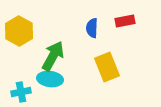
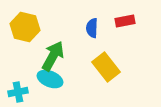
yellow hexagon: moved 6 px right, 4 px up; rotated 16 degrees counterclockwise
yellow rectangle: moved 1 px left; rotated 16 degrees counterclockwise
cyan ellipse: rotated 15 degrees clockwise
cyan cross: moved 3 px left
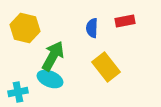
yellow hexagon: moved 1 px down
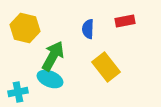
blue semicircle: moved 4 px left, 1 px down
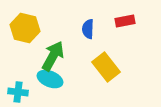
cyan cross: rotated 18 degrees clockwise
